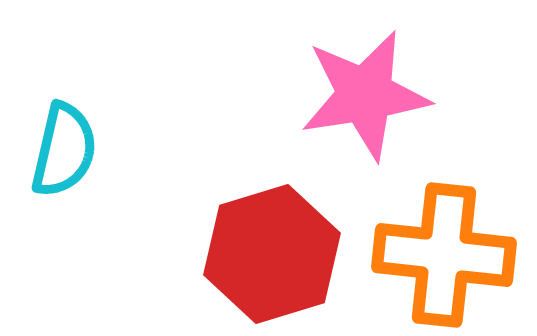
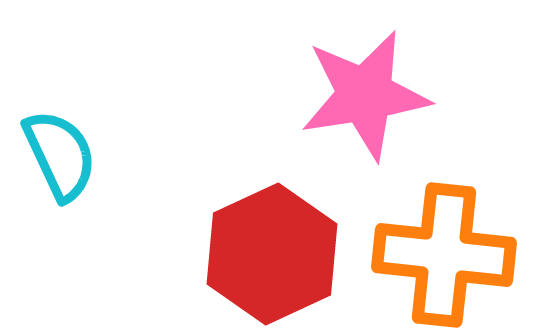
cyan semicircle: moved 4 px left, 5 px down; rotated 38 degrees counterclockwise
red hexagon: rotated 8 degrees counterclockwise
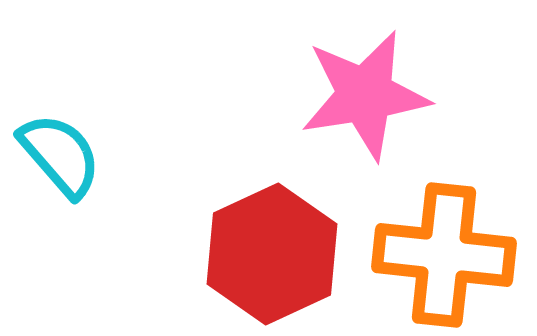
cyan semicircle: rotated 16 degrees counterclockwise
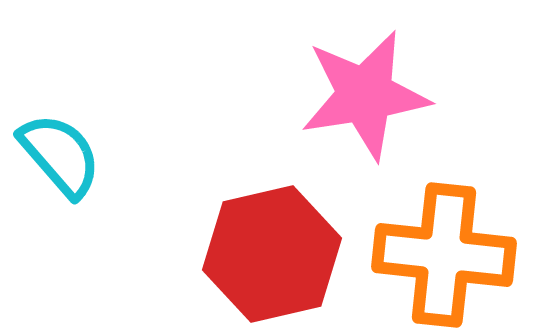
red hexagon: rotated 12 degrees clockwise
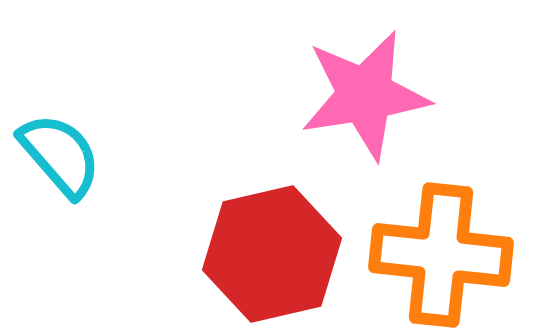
orange cross: moved 3 px left
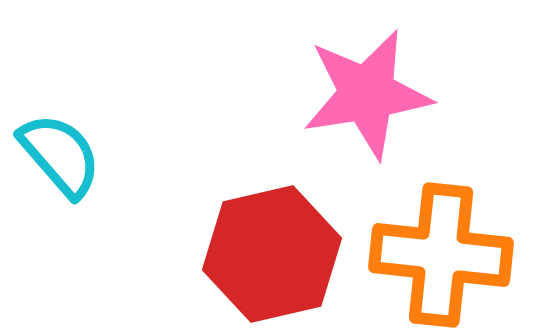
pink star: moved 2 px right, 1 px up
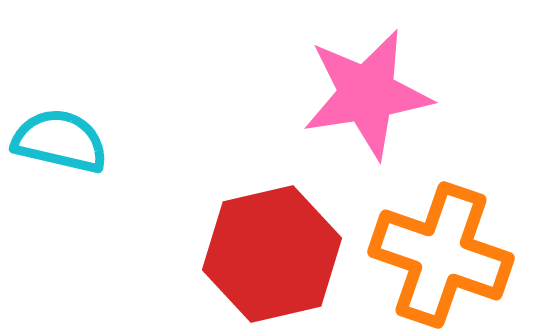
cyan semicircle: moved 14 px up; rotated 36 degrees counterclockwise
orange cross: rotated 13 degrees clockwise
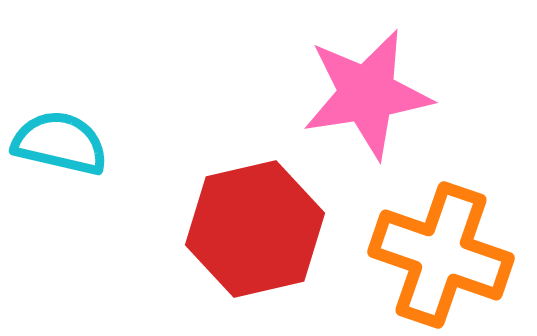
cyan semicircle: moved 2 px down
red hexagon: moved 17 px left, 25 px up
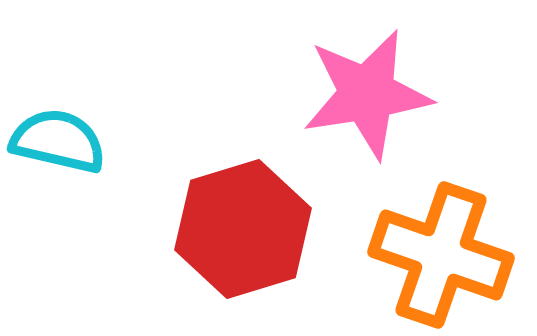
cyan semicircle: moved 2 px left, 2 px up
red hexagon: moved 12 px left; rotated 4 degrees counterclockwise
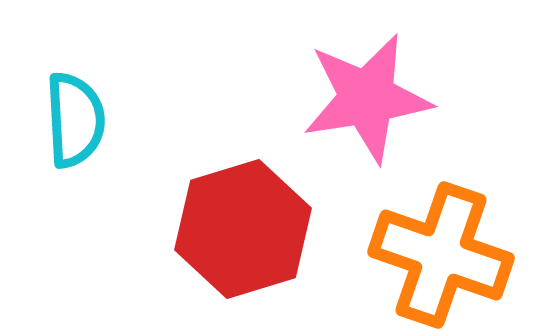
pink star: moved 4 px down
cyan semicircle: moved 17 px right, 21 px up; rotated 74 degrees clockwise
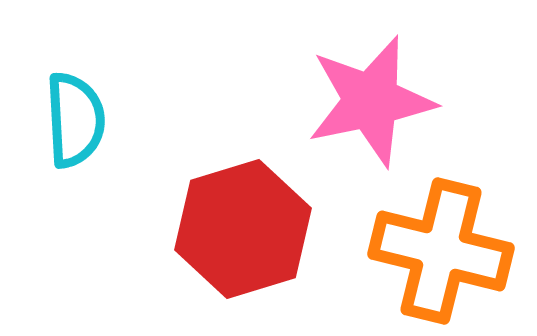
pink star: moved 4 px right, 3 px down; rotated 3 degrees counterclockwise
orange cross: moved 4 px up; rotated 5 degrees counterclockwise
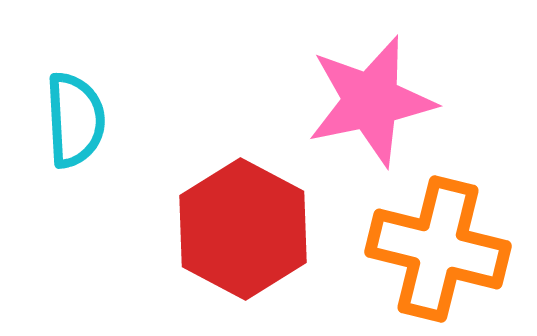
red hexagon: rotated 15 degrees counterclockwise
orange cross: moved 3 px left, 2 px up
